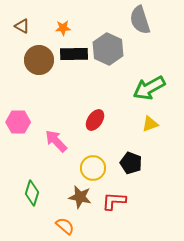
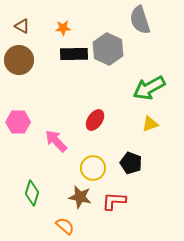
brown circle: moved 20 px left
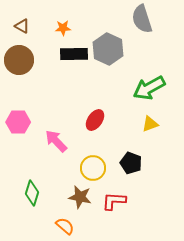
gray semicircle: moved 2 px right, 1 px up
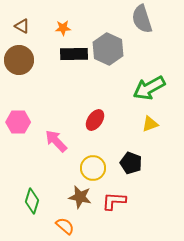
green diamond: moved 8 px down
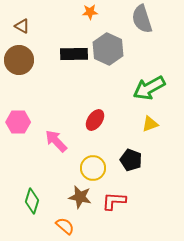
orange star: moved 27 px right, 16 px up
black pentagon: moved 3 px up
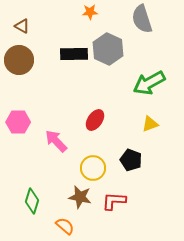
green arrow: moved 5 px up
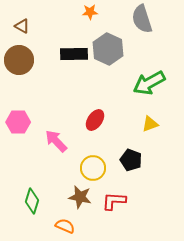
orange semicircle: rotated 18 degrees counterclockwise
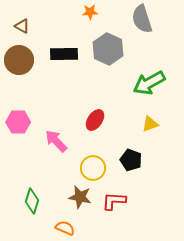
black rectangle: moved 10 px left
orange semicircle: moved 2 px down
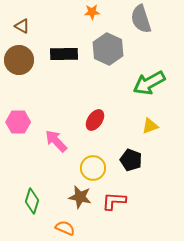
orange star: moved 2 px right
gray semicircle: moved 1 px left
yellow triangle: moved 2 px down
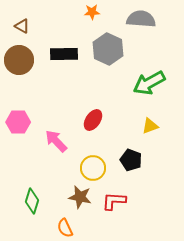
gray semicircle: rotated 112 degrees clockwise
red ellipse: moved 2 px left
orange semicircle: rotated 138 degrees counterclockwise
